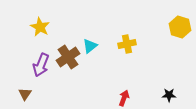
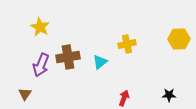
yellow hexagon: moved 1 px left, 12 px down; rotated 20 degrees counterclockwise
cyan triangle: moved 10 px right, 16 px down
brown cross: rotated 25 degrees clockwise
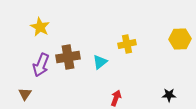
yellow hexagon: moved 1 px right
red arrow: moved 8 px left
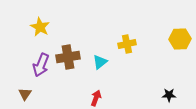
red arrow: moved 20 px left
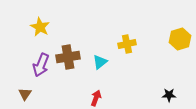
yellow hexagon: rotated 15 degrees counterclockwise
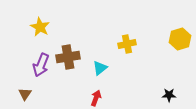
cyan triangle: moved 6 px down
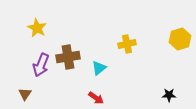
yellow star: moved 3 px left, 1 px down
cyan triangle: moved 1 px left
red arrow: rotated 105 degrees clockwise
